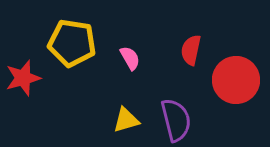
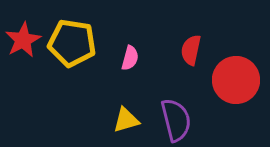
pink semicircle: rotated 45 degrees clockwise
red star: moved 38 px up; rotated 12 degrees counterclockwise
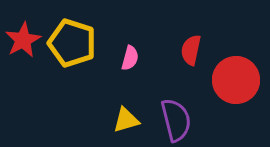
yellow pentagon: rotated 9 degrees clockwise
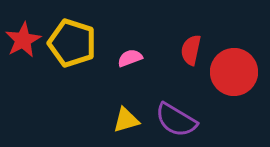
pink semicircle: rotated 125 degrees counterclockwise
red circle: moved 2 px left, 8 px up
purple semicircle: rotated 135 degrees clockwise
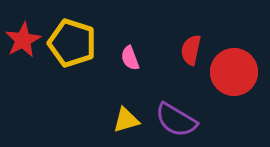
pink semicircle: rotated 90 degrees counterclockwise
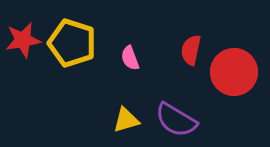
red star: rotated 18 degrees clockwise
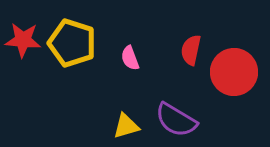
red star: rotated 15 degrees clockwise
yellow triangle: moved 6 px down
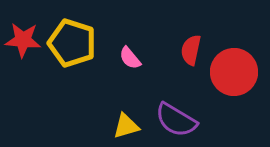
pink semicircle: rotated 20 degrees counterclockwise
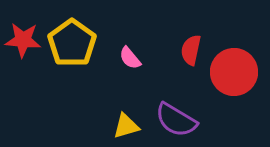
yellow pentagon: rotated 18 degrees clockwise
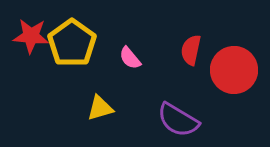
red star: moved 8 px right, 4 px up
red circle: moved 2 px up
purple semicircle: moved 2 px right
yellow triangle: moved 26 px left, 18 px up
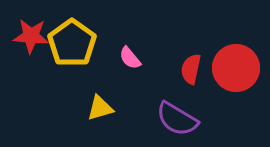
red semicircle: moved 19 px down
red circle: moved 2 px right, 2 px up
purple semicircle: moved 1 px left, 1 px up
